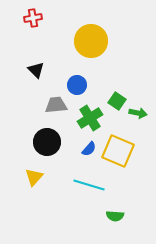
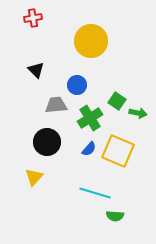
cyan line: moved 6 px right, 8 px down
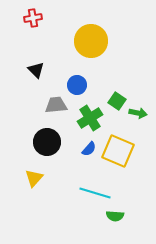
yellow triangle: moved 1 px down
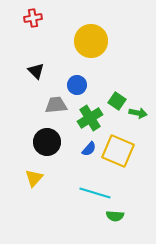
black triangle: moved 1 px down
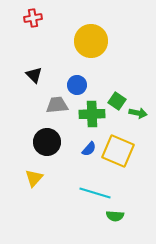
black triangle: moved 2 px left, 4 px down
gray trapezoid: moved 1 px right
green cross: moved 2 px right, 4 px up; rotated 30 degrees clockwise
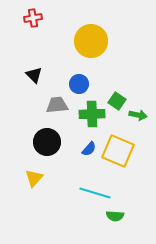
blue circle: moved 2 px right, 1 px up
green arrow: moved 2 px down
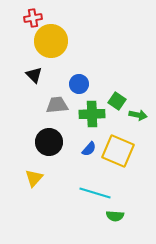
yellow circle: moved 40 px left
black circle: moved 2 px right
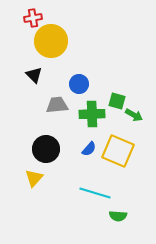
green square: rotated 18 degrees counterclockwise
green arrow: moved 4 px left; rotated 18 degrees clockwise
black circle: moved 3 px left, 7 px down
green semicircle: moved 3 px right
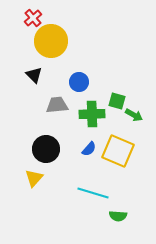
red cross: rotated 30 degrees counterclockwise
blue circle: moved 2 px up
cyan line: moved 2 px left
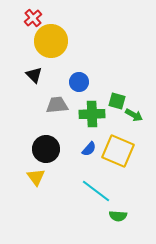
yellow triangle: moved 2 px right, 1 px up; rotated 18 degrees counterclockwise
cyan line: moved 3 px right, 2 px up; rotated 20 degrees clockwise
